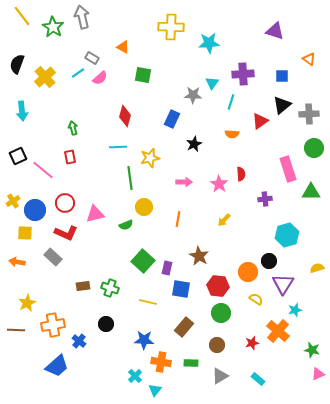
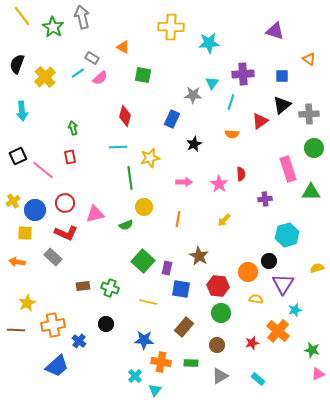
yellow semicircle at (256, 299): rotated 24 degrees counterclockwise
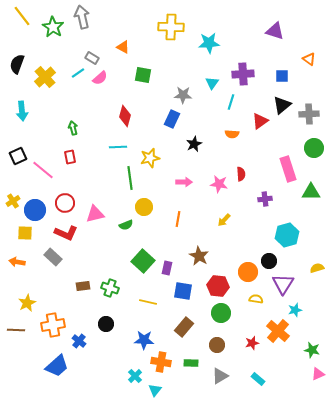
gray star at (193, 95): moved 10 px left
pink star at (219, 184): rotated 24 degrees counterclockwise
blue square at (181, 289): moved 2 px right, 2 px down
